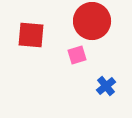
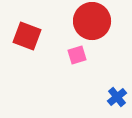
red square: moved 4 px left, 1 px down; rotated 16 degrees clockwise
blue cross: moved 11 px right, 11 px down
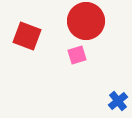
red circle: moved 6 px left
blue cross: moved 1 px right, 4 px down
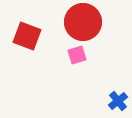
red circle: moved 3 px left, 1 px down
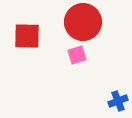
red square: rotated 20 degrees counterclockwise
blue cross: rotated 18 degrees clockwise
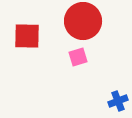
red circle: moved 1 px up
pink square: moved 1 px right, 2 px down
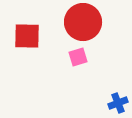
red circle: moved 1 px down
blue cross: moved 2 px down
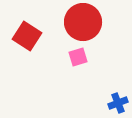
red square: rotated 32 degrees clockwise
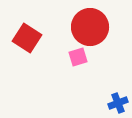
red circle: moved 7 px right, 5 px down
red square: moved 2 px down
